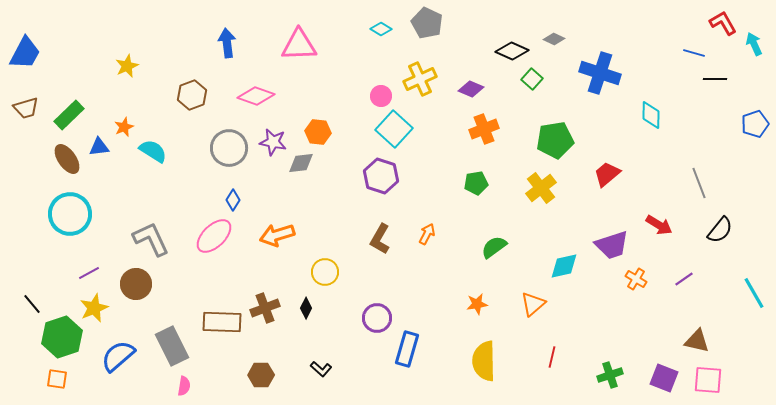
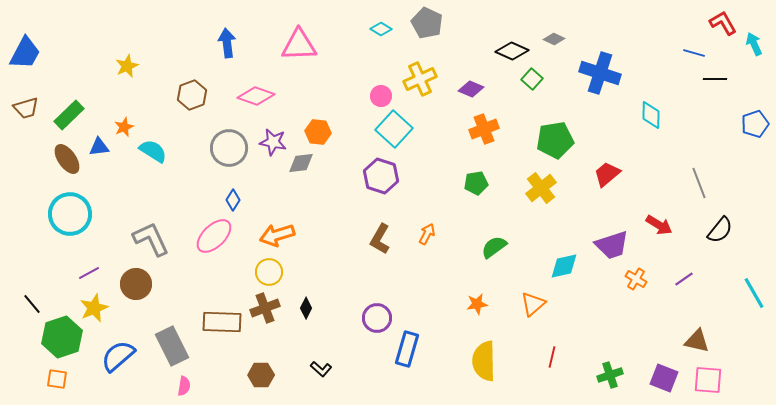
yellow circle at (325, 272): moved 56 px left
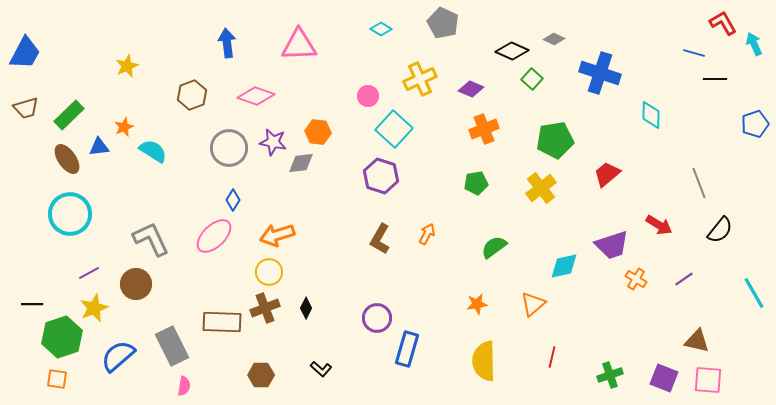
gray pentagon at (427, 23): moved 16 px right
pink circle at (381, 96): moved 13 px left
black line at (32, 304): rotated 50 degrees counterclockwise
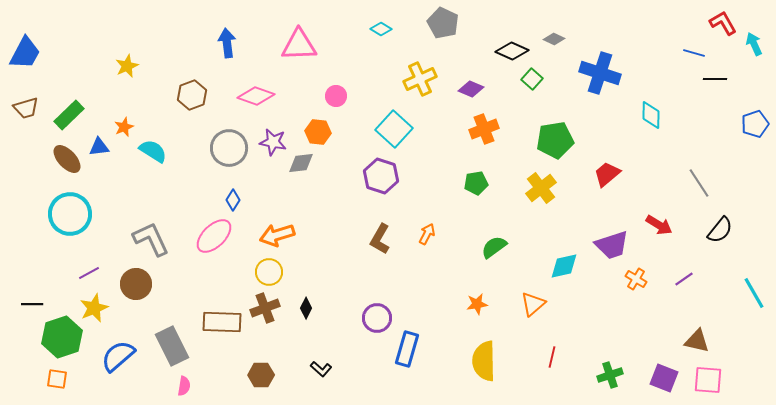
pink circle at (368, 96): moved 32 px left
brown ellipse at (67, 159): rotated 8 degrees counterclockwise
gray line at (699, 183): rotated 12 degrees counterclockwise
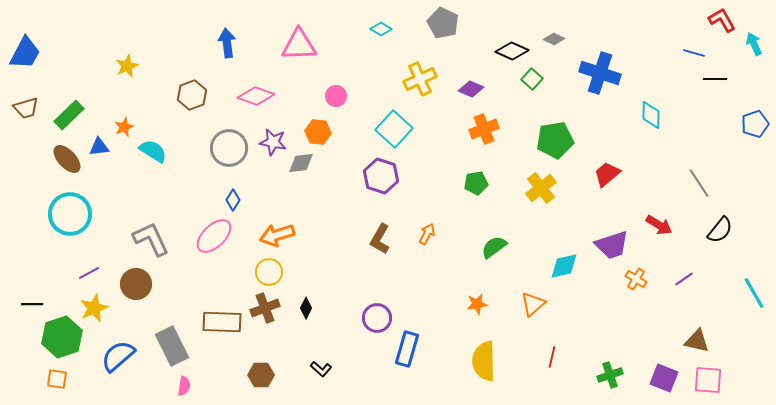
red L-shape at (723, 23): moved 1 px left, 3 px up
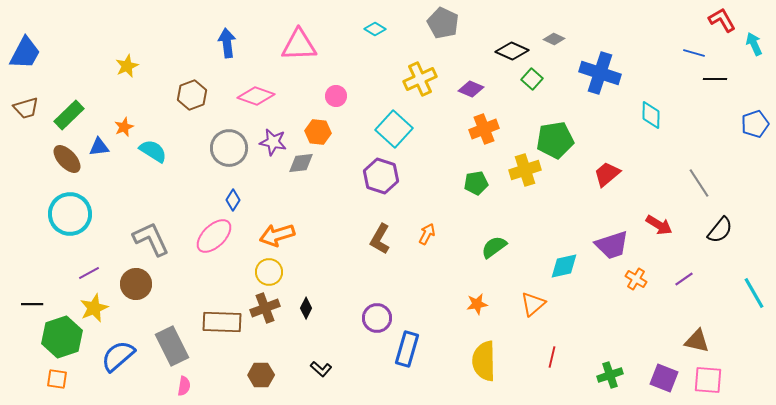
cyan diamond at (381, 29): moved 6 px left
yellow cross at (541, 188): moved 16 px left, 18 px up; rotated 20 degrees clockwise
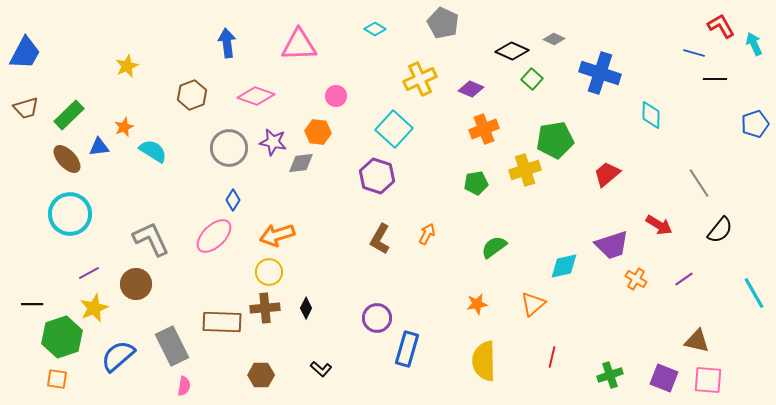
red L-shape at (722, 20): moved 1 px left, 6 px down
purple hexagon at (381, 176): moved 4 px left
brown cross at (265, 308): rotated 16 degrees clockwise
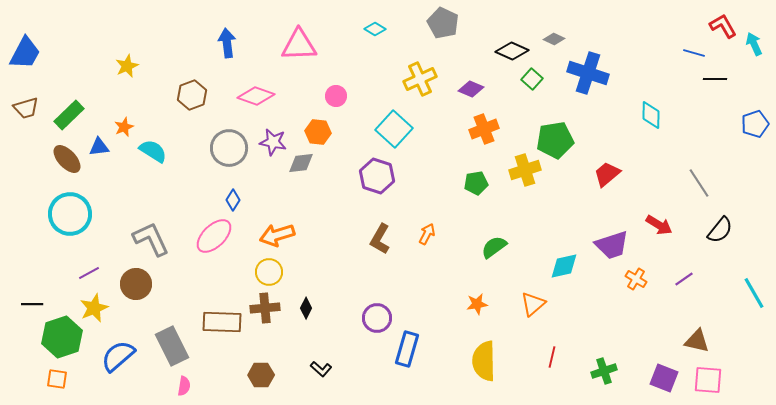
red L-shape at (721, 26): moved 2 px right
blue cross at (600, 73): moved 12 px left
green cross at (610, 375): moved 6 px left, 4 px up
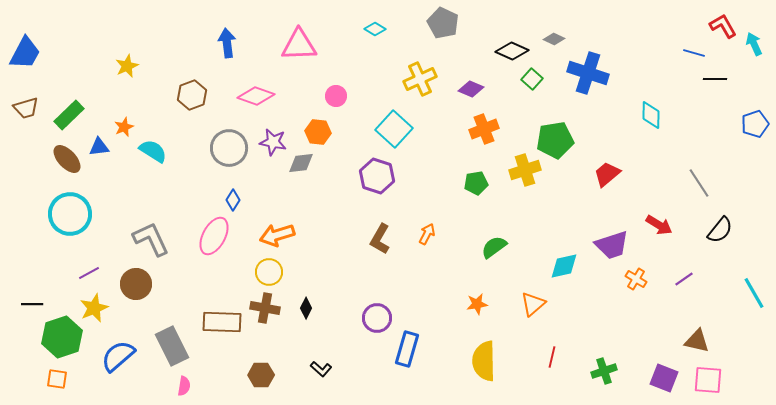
pink ellipse at (214, 236): rotated 18 degrees counterclockwise
brown cross at (265, 308): rotated 16 degrees clockwise
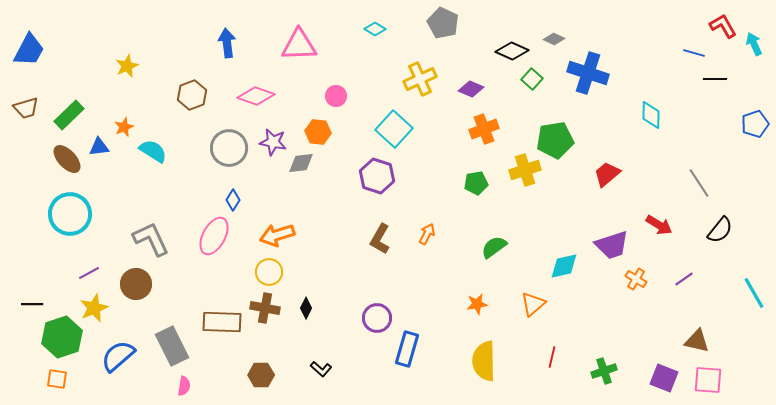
blue trapezoid at (25, 53): moved 4 px right, 3 px up
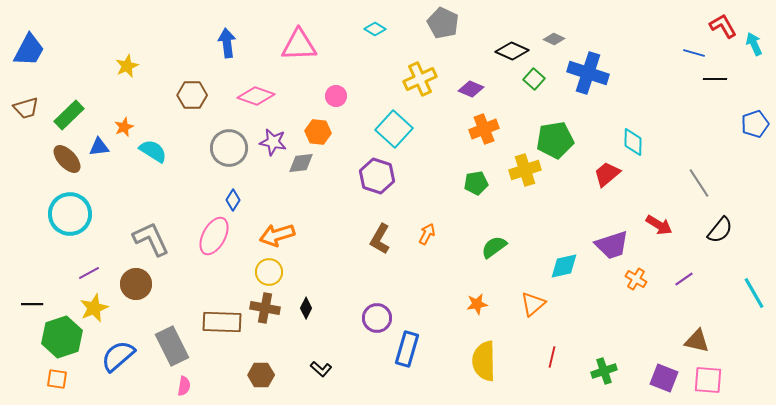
green square at (532, 79): moved 2 px right
brown hexagon at (192, 95): rotated 20 degrees clockwise
cyan diamond at (651, 115): moved 18 px left, 27 px down
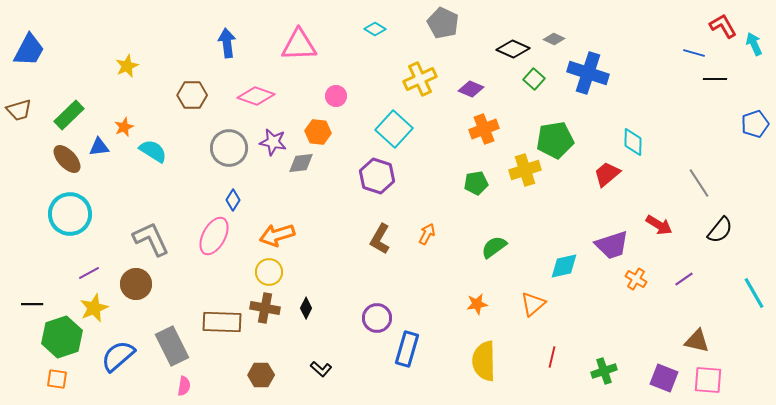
black diamond at (512, 51): moved 1 px right, 2 px up
brown trapezoid at (26, 108): moved 7 px left, 2 px down
